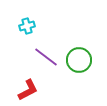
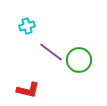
purple line: moved 5 px right, 5 px up
red L-shape: rotated 40 degrees clockwise
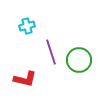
purple line: rotated 35 degrees clockwise
red L-shape: moved 3 px left, 11 px up
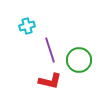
purple line: moved 1 px left, 2 px up
red L-shape: moved 25 px right, 2 px down
